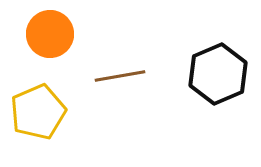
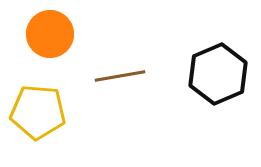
yellow pentagon: rotated 28 degrees clockwise
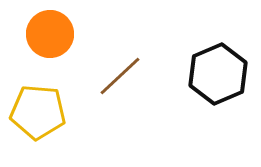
brown line: rotated 33 degrees counterclockwise
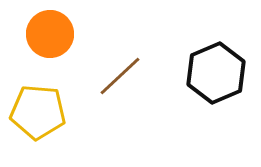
black hexagon: moved 2 px left, 1 px up
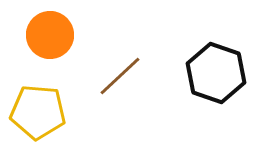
orange circle: moved 1 px down
black hexagon: rotated 18 degrees counterclockwise
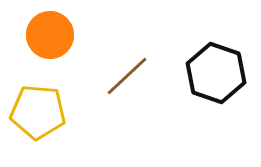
brown line: moved 7 px right
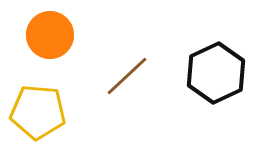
black hexagon: rotated 16 degrees clockwise
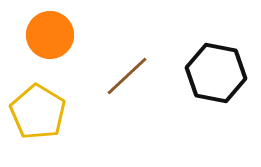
black hexagon: rotated 24 degrees counterclockwise
yellow pentagon: rotated 26 degrees clockwise
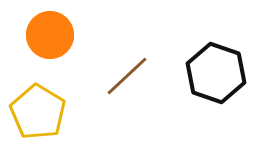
black hexagon: rotated 8 degrees clockwise
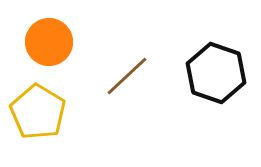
orange circle: moved 1 px left, 7 px down
